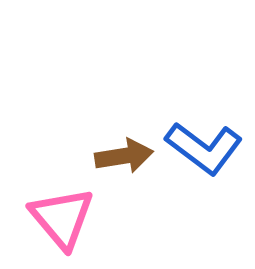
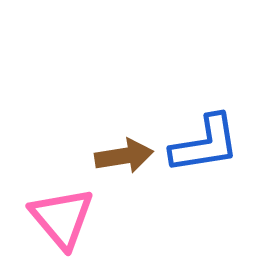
blue L-shape: moved 1 px right, 4 px up; rotated 46 degrees counterclockwise
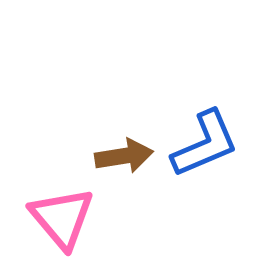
blue L-shape: rotated 14 degrees counterclockwise
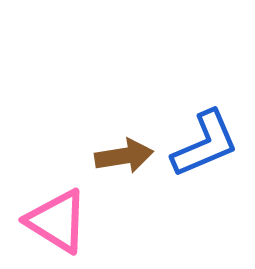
pink triangle: moved 5 px left, 3 px down; rotated 18 degrees counterclockwise
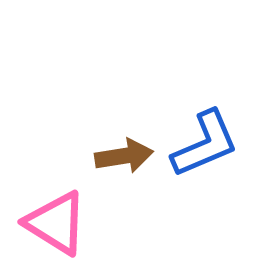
pink triangle: moved 1 px left, 2 px down
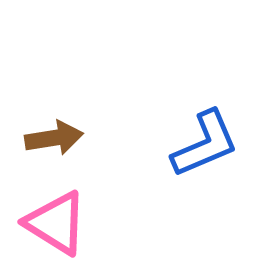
brown arrow: moved 70 px left, 18 px up
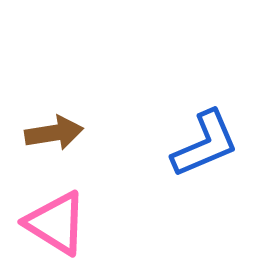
brown arrow: moved 5 px up
